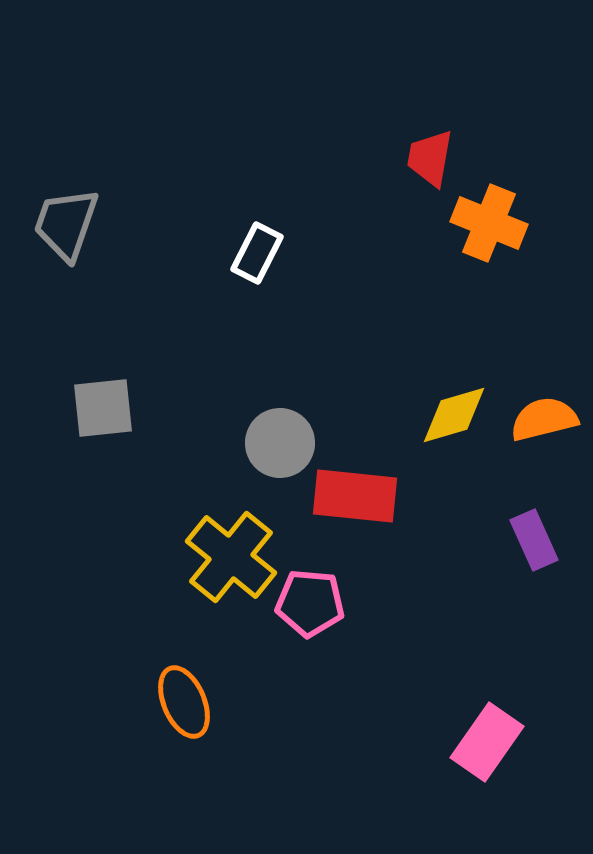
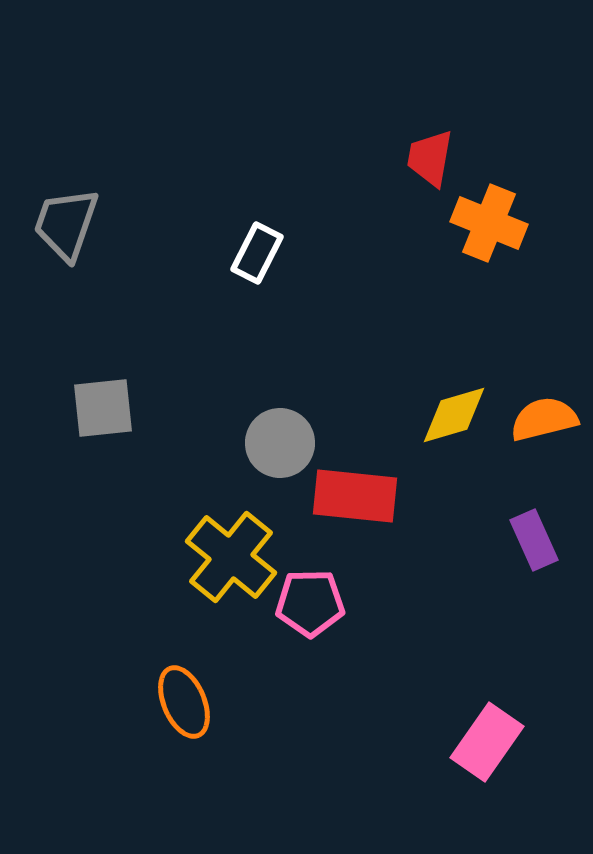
pink pentagon: rotated 6 degrees counterclockwise
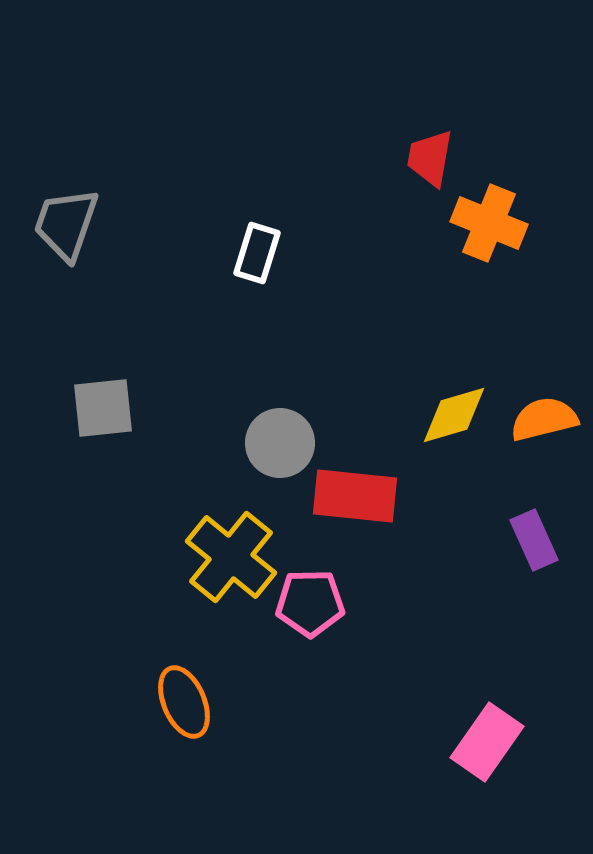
white rectangle: rotated 10 degrees counterclockwise
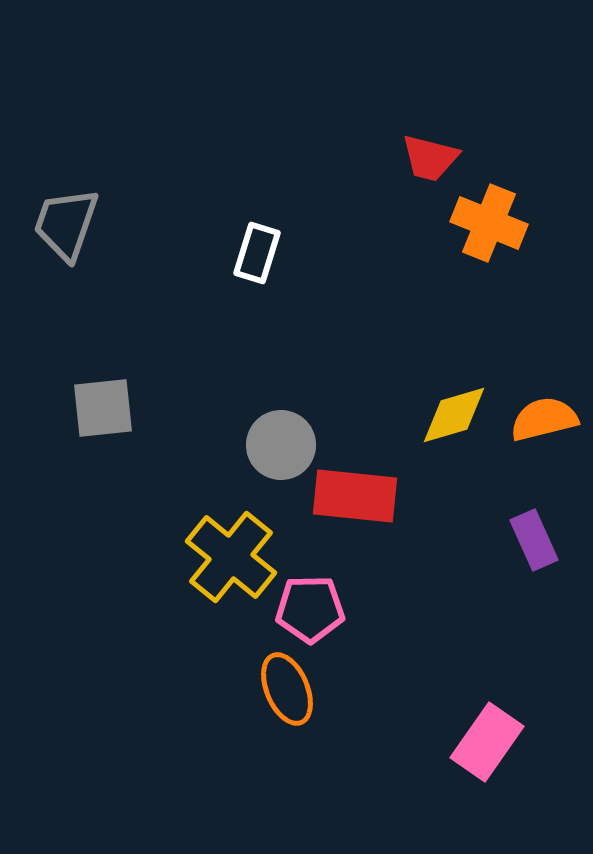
red trapezoid: rotated 86 degrees counterclockwise
gray circle: moved 1 px right, 2 px down
pink pentagon: moved 6 px down
orange ellipse: moved 103 px right, 13 px up
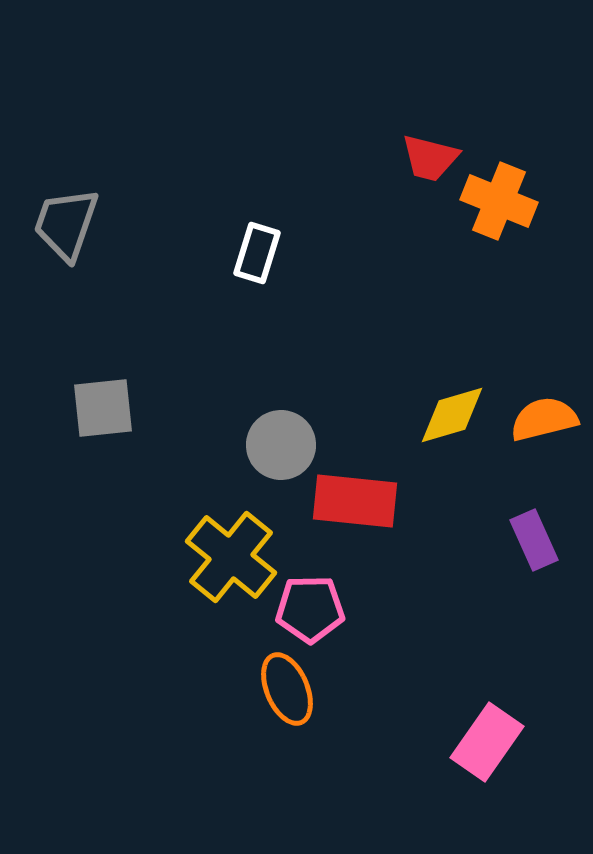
orange cross: moved 10 px right, 22 px up
yellow diamond: moved 2 px left
red rectangle: moved 5 px down
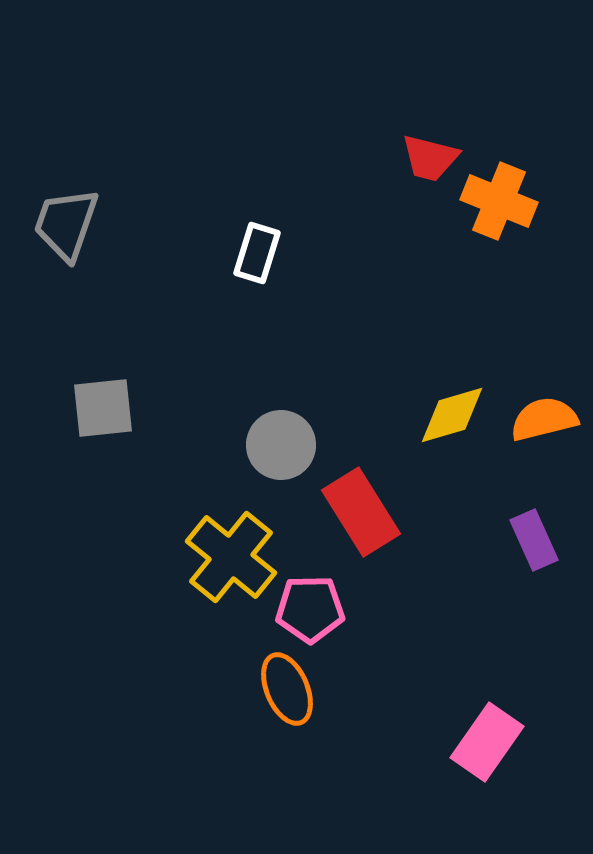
red rectangle: moved 6 px right, 11 px down; rotated 52 degrees clockwise
